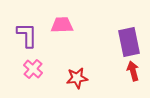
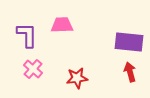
purple rectangle: rotated 72 degrees counterclockwise
red arrow: moved 3 px left, 1 px down
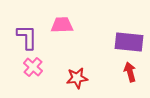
purple L-shape: moved 2 px down
pink cross: moved 2 px up
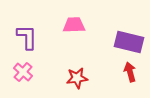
pink trapezoid: moved 12 px right
purple rectangle: rotated 8 degrees clockwise
pink cross: moved 10 px left, 5 px down
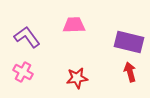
purple L-shape: rotated 36 degrees counterclockwise
pink cross: rotated 12 degrees counterclockwise
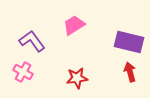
pink trapezoid: rotated 30 degrees counterclockwise
purple L-shape: moved 5 px right, 4 px down
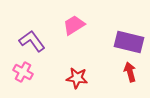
red star: rotated 15 degrees clockwise
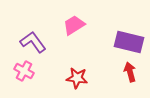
purple L-shape: moved 1 px right, 1 px down
pink cross: moved 1 px right, 1 px up
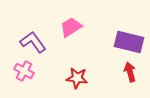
pink trapezoid: moved 3 px left, 2 px down
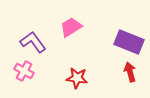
purple rectangle: rotated 8 degrees clockwise
